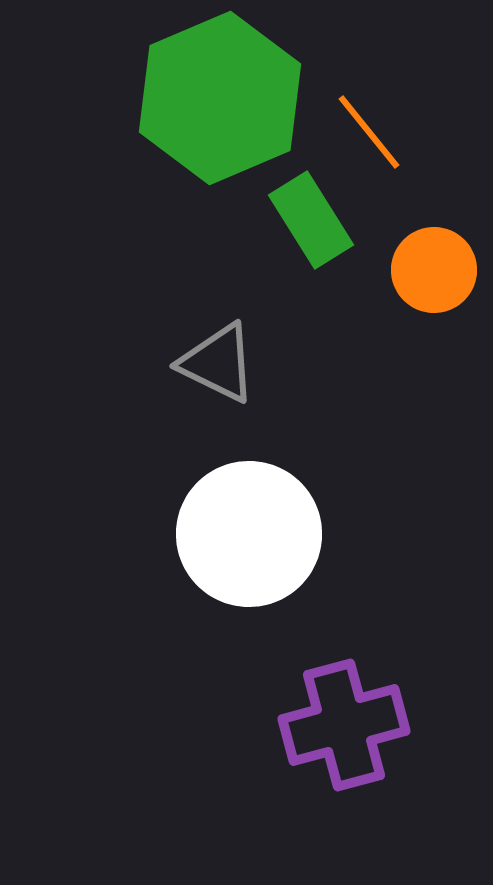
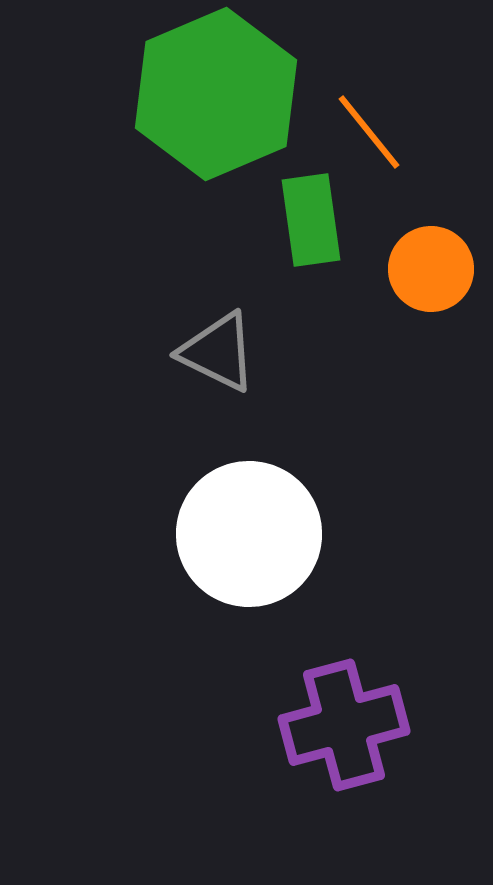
green hexagon: moved 4 px left, 4 px up
green rectangle: rotated 24 degrees clockwise
orange circle: moved 3 px left, 1 px up
gray triangle: moved 11 px up
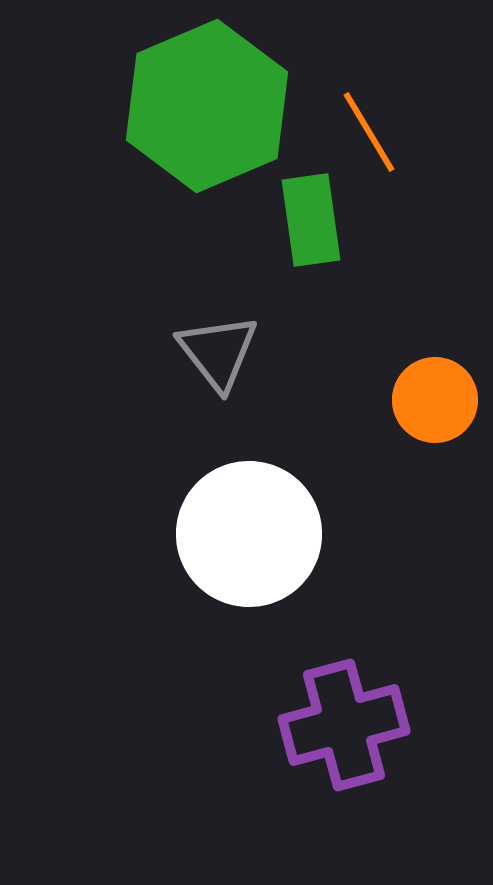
green hexagon: moved 9 px left, 12 px down
orange line: rotated 8 degrees clockwise
orange circle: moved 4 px right, 131 px down
gray triangle: rotated 26 degrees clockwise
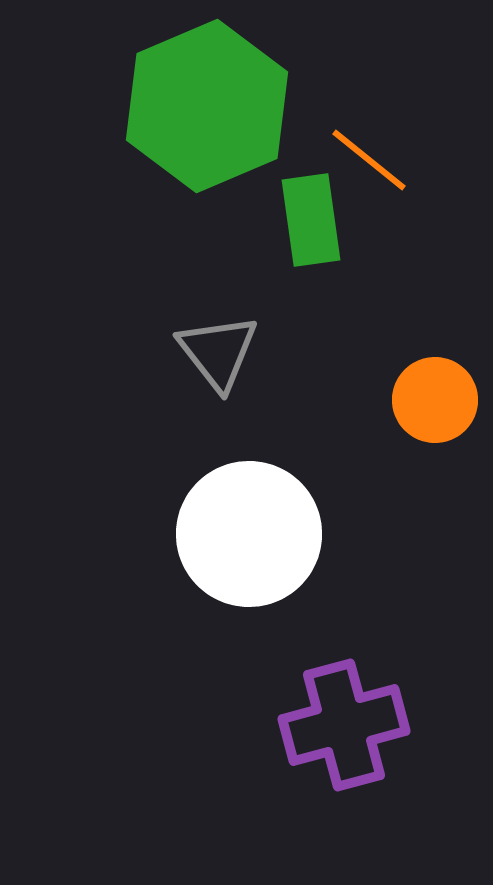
orange line: moved 28 px down; rotated 20 degrees counterclockwise
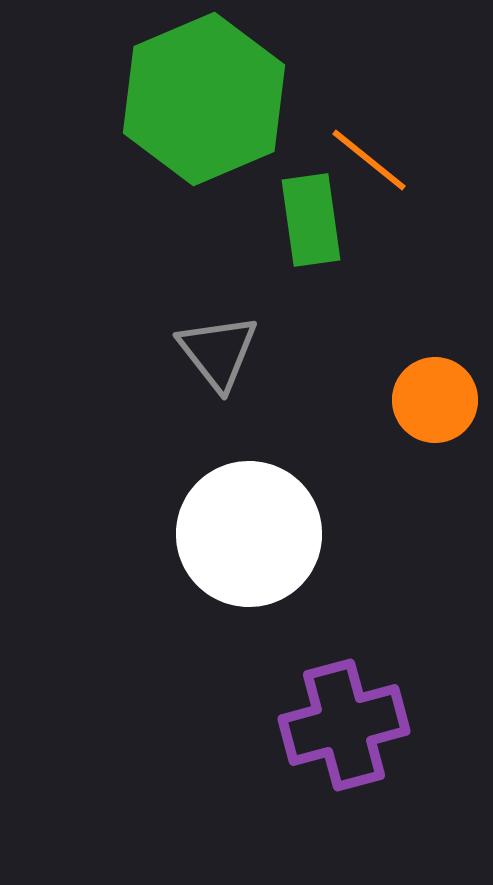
green hexagon: moved 3 px left, 7 px up
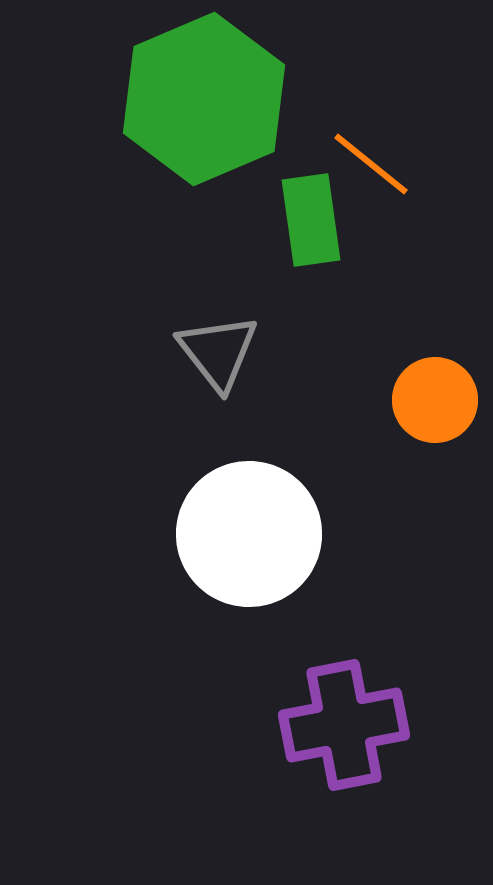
orange line: moved 2 px right, 4 px down
purple cross: rotated 4 degrees clockwise
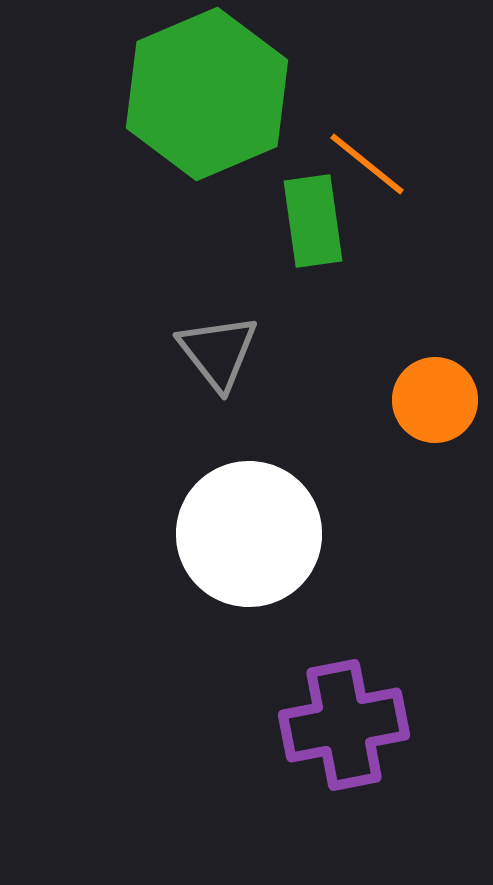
green hexagon: moved 3 px right, 5 px up
orange line: moved 4 px left
green rectangle: moved 2 px right, 1 px down
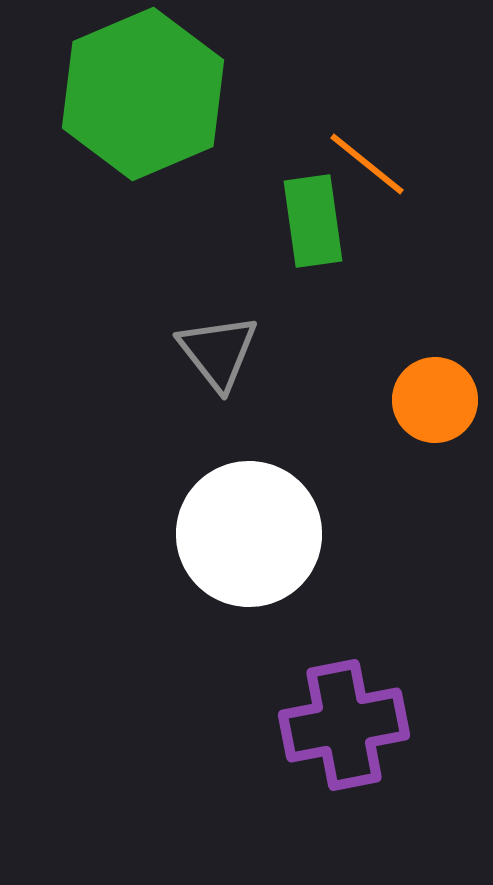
green hexagon: moved 64 px left
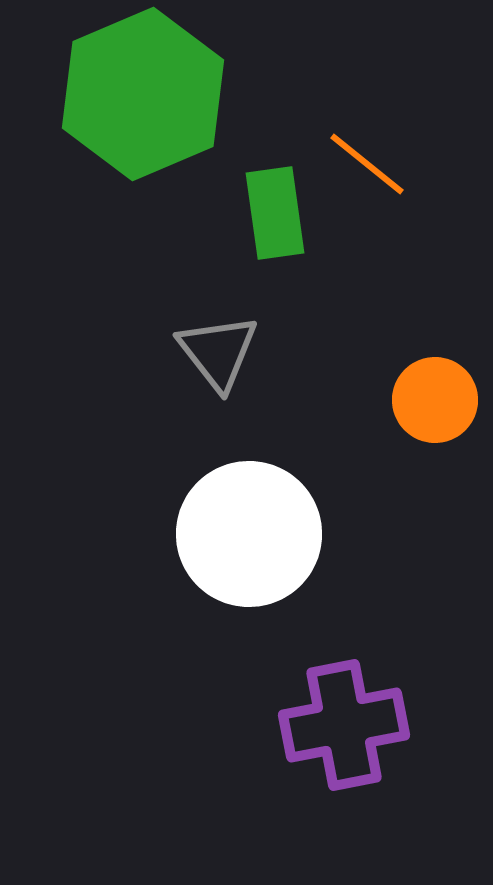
green rectangle: moved 38 px left, 8 px up
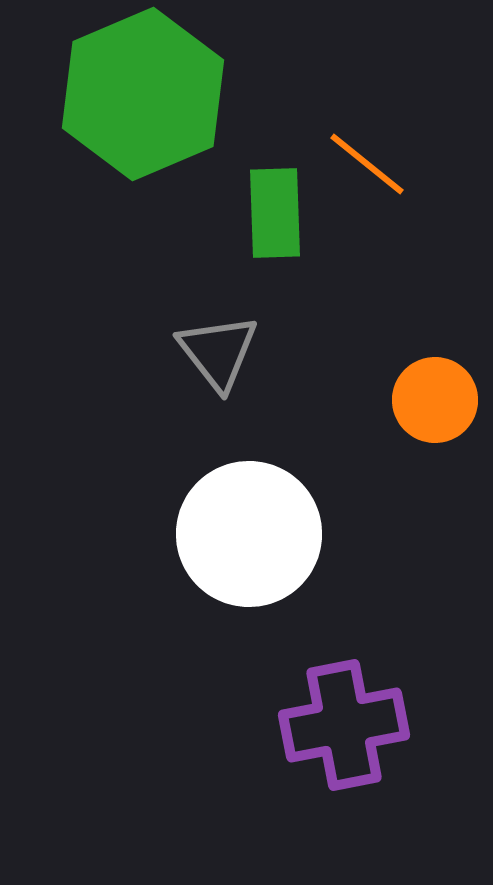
green rectangle: rotated 6 degrees clockwise
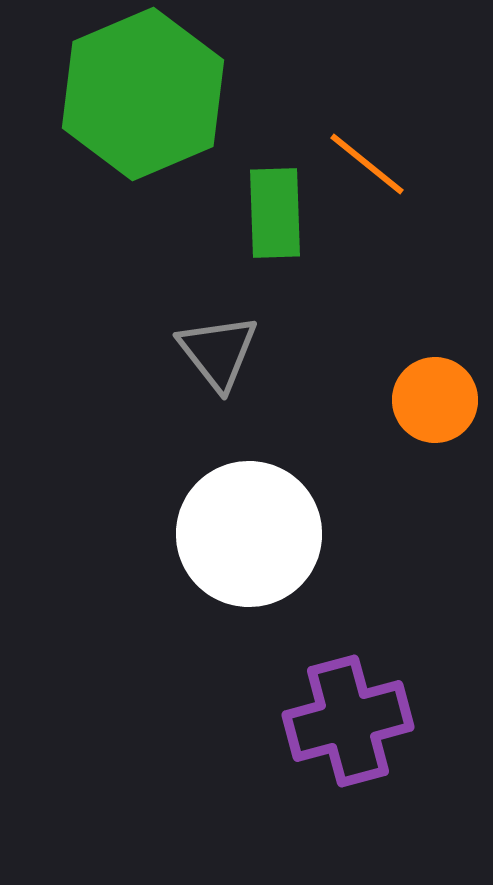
purple cross: moved 4 px right, 4 px up; rotated 4 degrees counterclockwise
